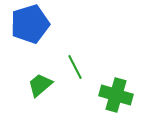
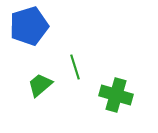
blue pentagon: moved 1 px left, 2 px down
green line: rotated 10 degrees clockwise
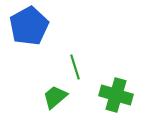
blue pentagon: rotated 12 degrees counterclockwise
green trapezoid: moved 15 px right, 12 px down
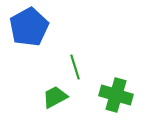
blue pentagon: moved 1 px down
green trapezoid: rotated 12 degrees clockwise
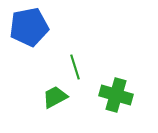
blue pentagon: rotated 18 degrees clockwise
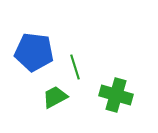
blue pentagon: moved 5 px right, 25 px down; rotated 18 degrees clockwise
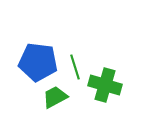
blue pentagon: moved 4 px right, 10 px down
green cross: moved 11 px left, 10 px up
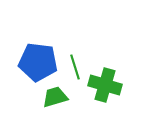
green trapezoid: rotated 12 degrees clockwise
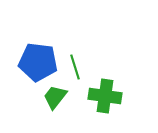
green cross: moved 11 px down; rotated 8 degrees counterclockwise
green trapezoid: rotated 36 degrees counterclockwise
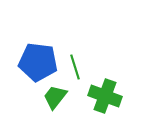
green cross: rotated 12 degrees clockwise
